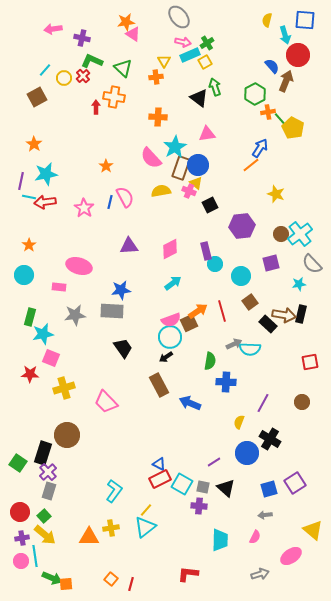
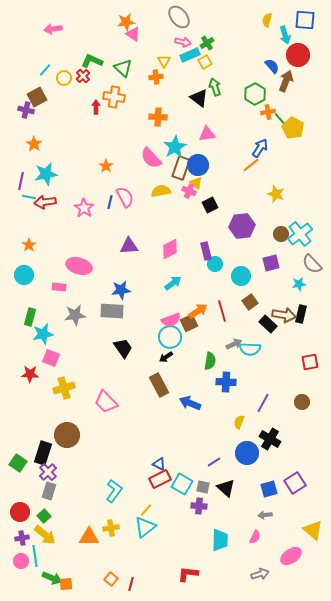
purple cross at (82, 38): moved 56 px left, 72 px down
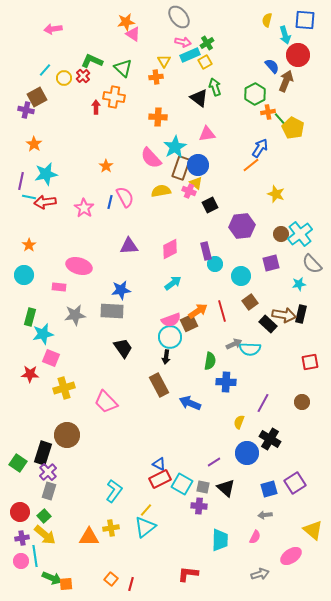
black arrow at (166, 357): rotated 48 degrees counterclockwise
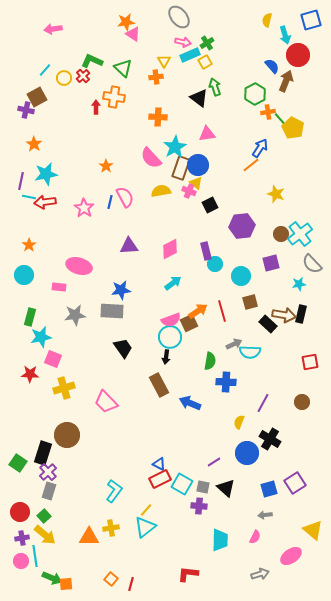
blue square at (305, 20): moved 6 px right; rotated 20 degrees counterclockwise
brown square at (250, 302): rotated 21 degrees clockwise
cyan star at (43, 334): moved 2 px left, 3 px down
cyan semicircle at (250, 349): moved 3 px down
pink square at (51, 358): moved 2 px right, 1 px down
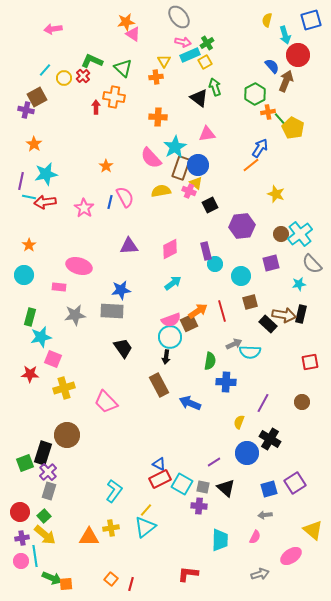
green square at (18, 463): moved 7 px right; rotated 36 degrees clockwise
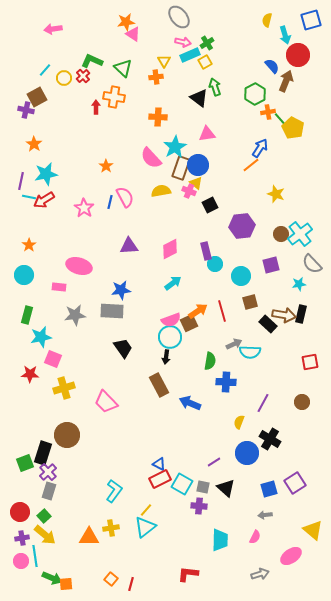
red arrow at (45, 202): moved 1 px left, 2 px up; rotated 25 degrees counterclockwise
purple square at (271, 263): moved 2 px down
green rectangle at (30, 317): moved 3 px left, 2 px up
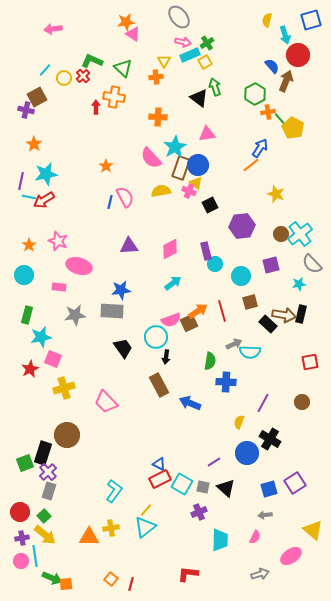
pink star at (84, 208): moved 26 px left, 33 px down; rotated 12 degrees counterclockwise
cyan circle at (170, 337): moved 14 px left
red star at (30, 374): moved 5 px up; rotated 30 degrees counterclockwise
purple cross at (199, 506): moved 6 px down; rotated 28 degrees counterclockwise
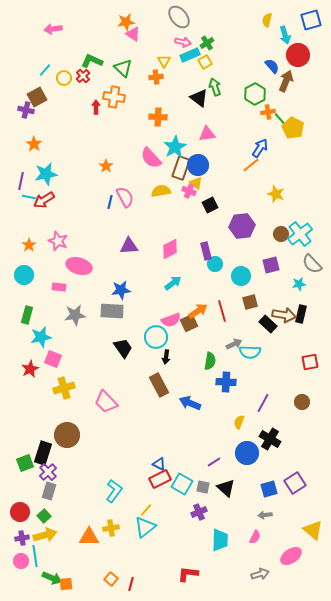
yellow arrow at (45, 535): rotated 55 degrees counterclockwise
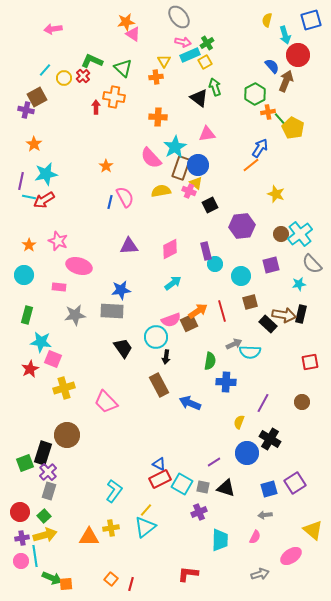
cyan star at (41, 337): moved 5 px down; rotated 20 degrees clockwise
black triangle at (226, 488): rotated 24 degrees counterclockwise
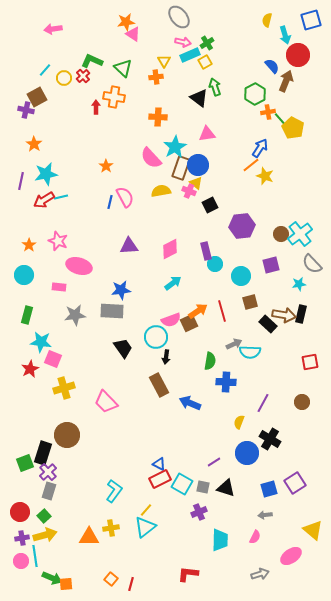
yellow star at (276, 194): moved 11 px left, 18 px up
cyan line at (29, 197): moved 32 px right; rotated 24 degrees counterclockwise
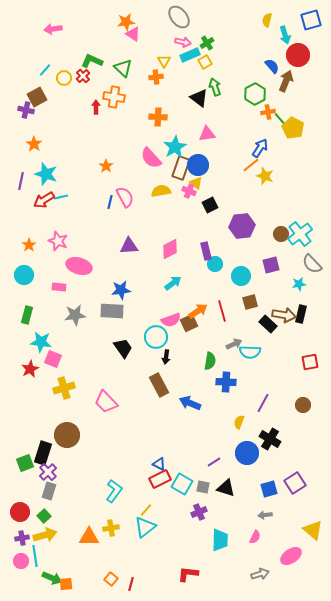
cyan star at (46, 174): rotated 30 degrees clockwise
brown circle at (302, 402): moved 1 px right, 3 px down
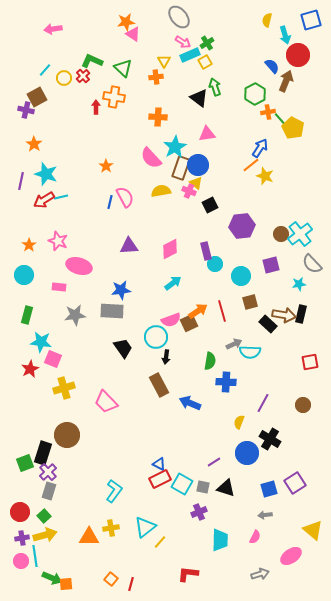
pink arrow at (183, 42): rotated 21 degrees clockwise
yellow line at (146, 510): moved 14 px right, 32 px down
